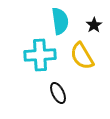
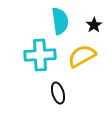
yellow semicircle: rotated 92 degrees clockwise
black ellipse: rotated 10 degrees clockwise
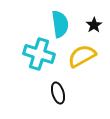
cyan semicircle: moved 3 px down
cyan cross: moved 1 px left, 1 px up; rotated 20 degrees clockwise
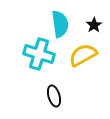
yellow semicircle: moved 1 px right, 1 px up
black ellipse: moved 4 px left, 3 px down
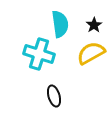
yellow semicircle: moved 8 px right, 2 px up
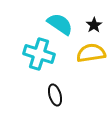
cyan semicircle: rotated 48 degrees counterclockwise
yellow semicircle: rotated 20 degrees clockwise
black ellipse: moved 1 px right, 1 px up
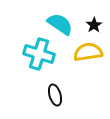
yellow semicircle: moved 3 px left, 1 px up
